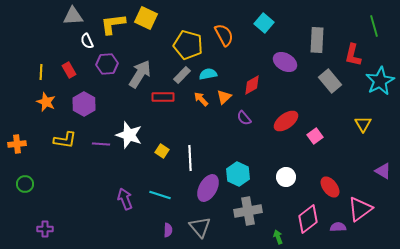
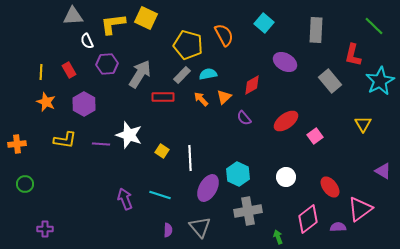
green line at (374, 26): rotated 30 degrees counterclockwise
gray rectangle at (317, 40): moved 1 px left, 10 px up
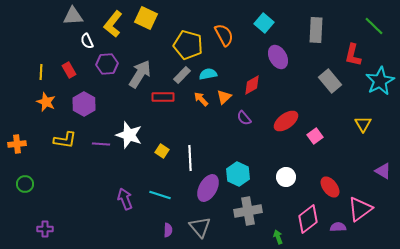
yellow L-shape at (113, 24): rotated 44 degrees counterclockwise
purple ellipse at (285, 62): moved 7 px left, 5 px up; rotated 30 degrees clockwise
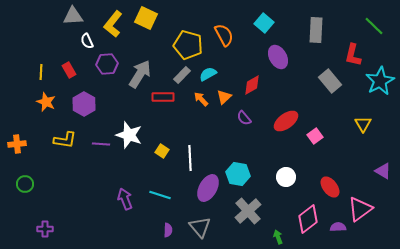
cyan semicircle at (208, 74): rotated 18 degrees counterclockwise
cyan hexagon at (238, 174): rotated 15 degrees counterclockwise
gray cross at (248, 211): rotated 32 degrees counterclockwise
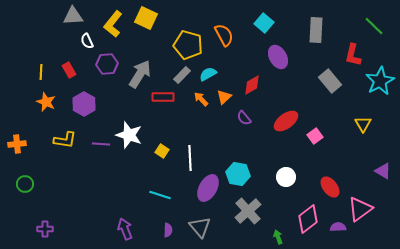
purple arrow at (125, 199): moved 30 px down
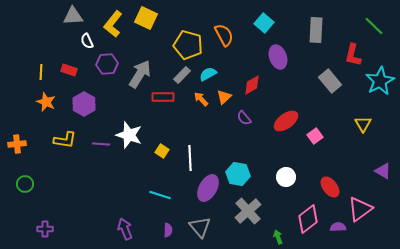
purple ellipse at (278, 57): rotated 10 degrees clockwise
red rectangle at (69, 70): rotated 42 degrees counterclockwise
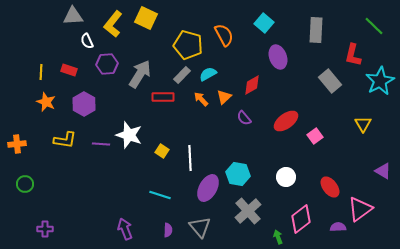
pink diamond at (308, 219): moved 7 px left
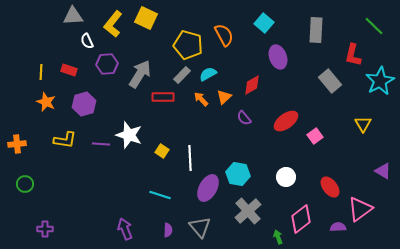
purple hexagon at (84, 104): rotated 15 degrees clockwise
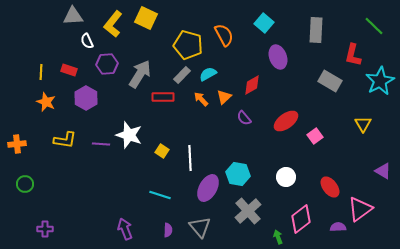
gray rectangle at (330, 81): rotated 20 degrees counterclockwise
purple hexagon at (84, 104): moved 2 px right, 6 px up; rotated 15 degrees counterclockwise
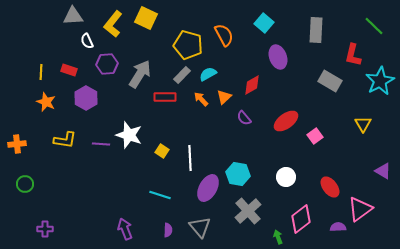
red rectangle at (163, 97): moved 2 px right
